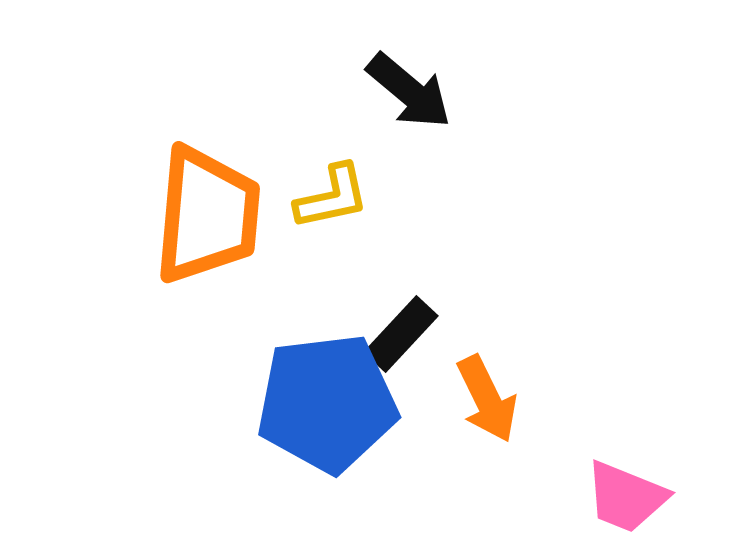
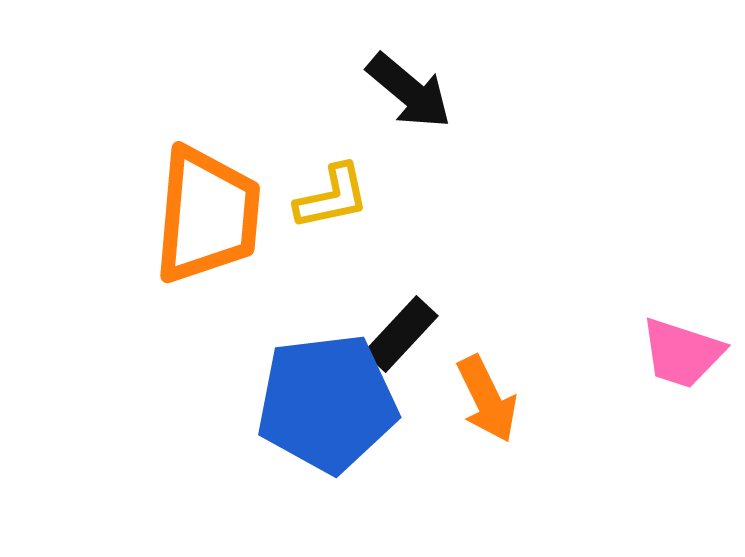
pink trapezoid: moved 56 px right, 144 px up; rotated 4 degrees counterclockwise
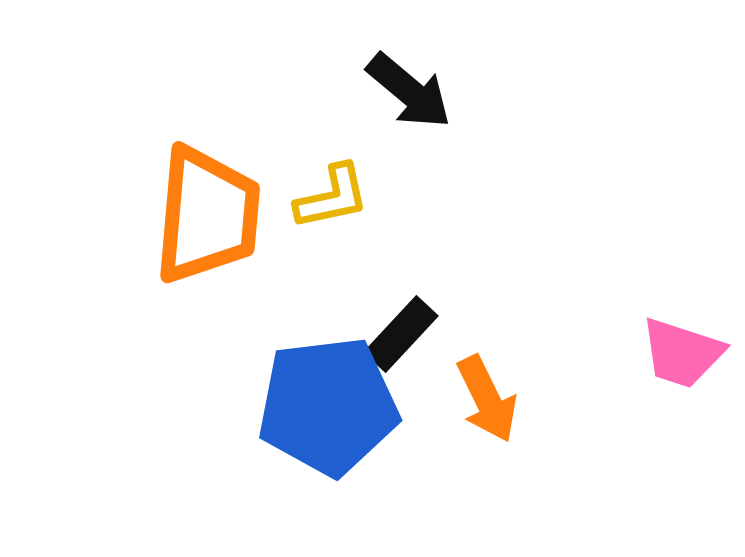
blue pentagon: moved 1 px right, 3 px down
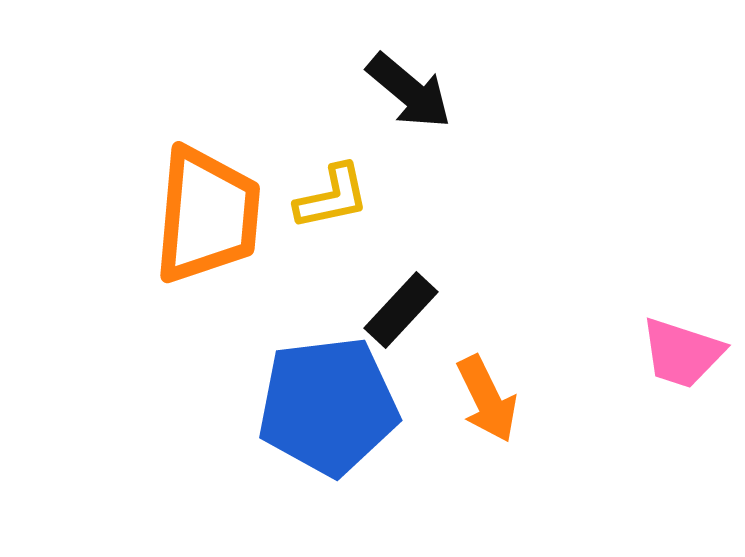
black rectangle: moved 24 px up
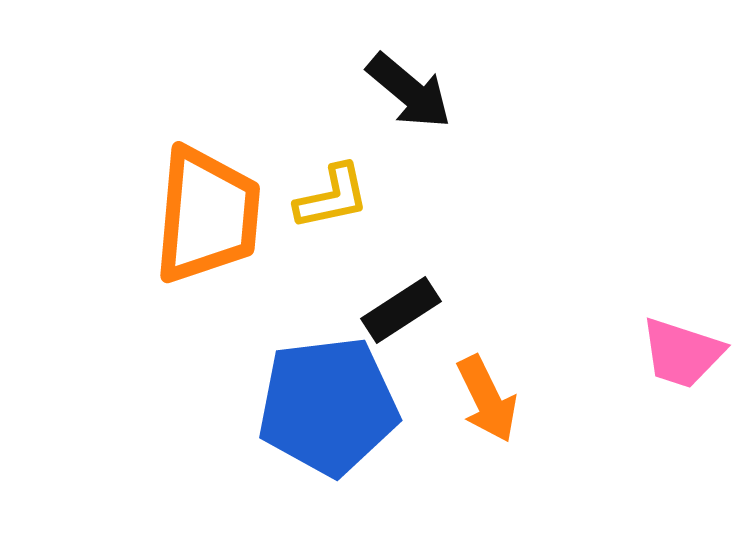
black rectangle: rotated 14 degrees clockwise
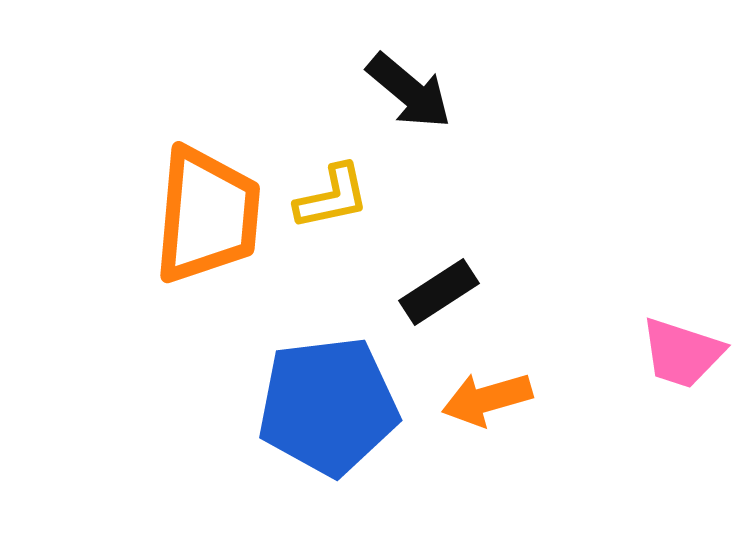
black rectangle: moved 38 px right, 18 px up
orange arrow: rotated 100 degrees clockwise
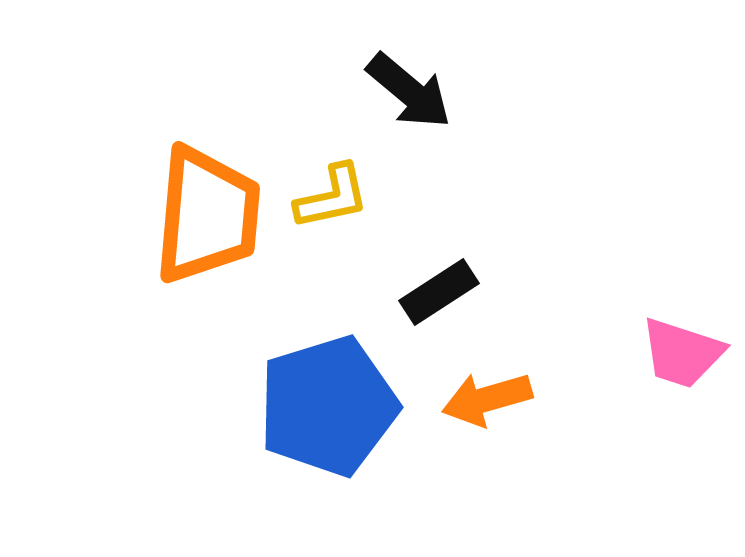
blue pentagon: rotated 10 degrees counterclockwise
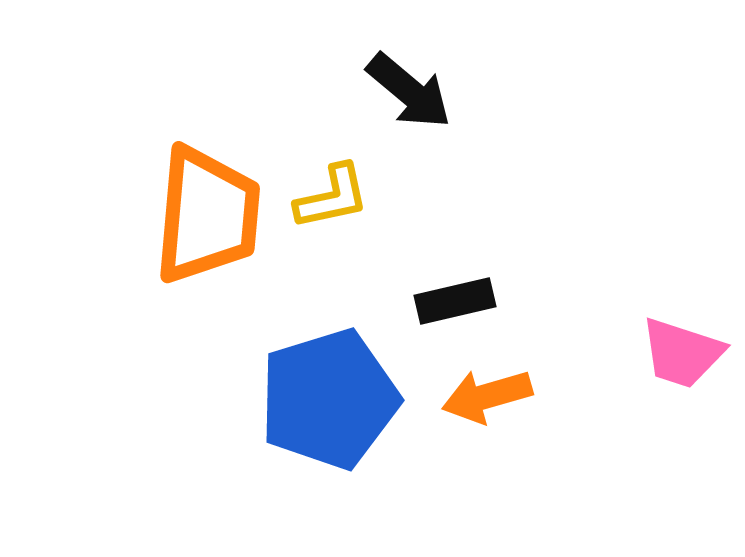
black rectangle: moved 16 px right, 9 px down; rotated 20 degrees clockwise
orange arrow: moved 3 px up
blue pentagon: moved 1 px right, 7 px up
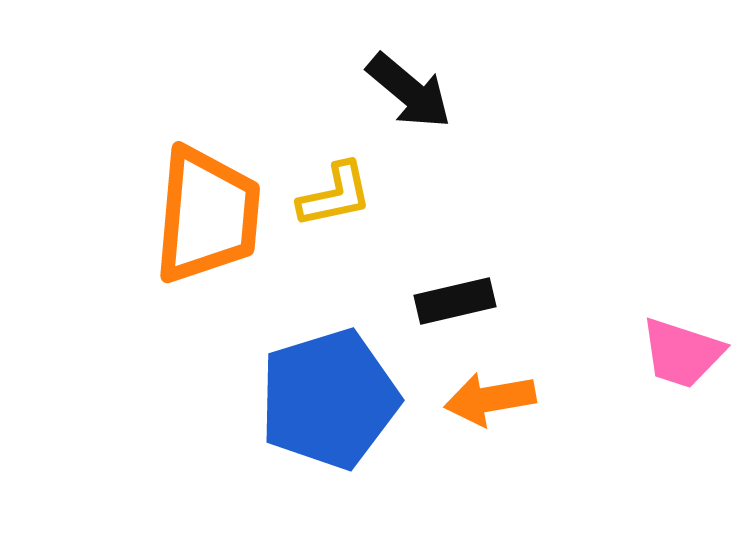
yellow L-shape: moved 3 px right, 2 px up
orange arrow: moved 3 px right, 3 px down; rotated 6 degrees clockwise
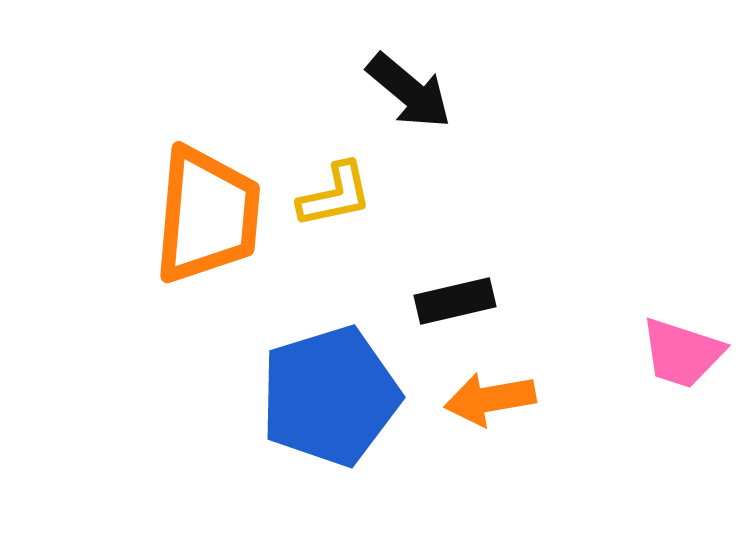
blue pentagon: moved 1 px right, 3 px up
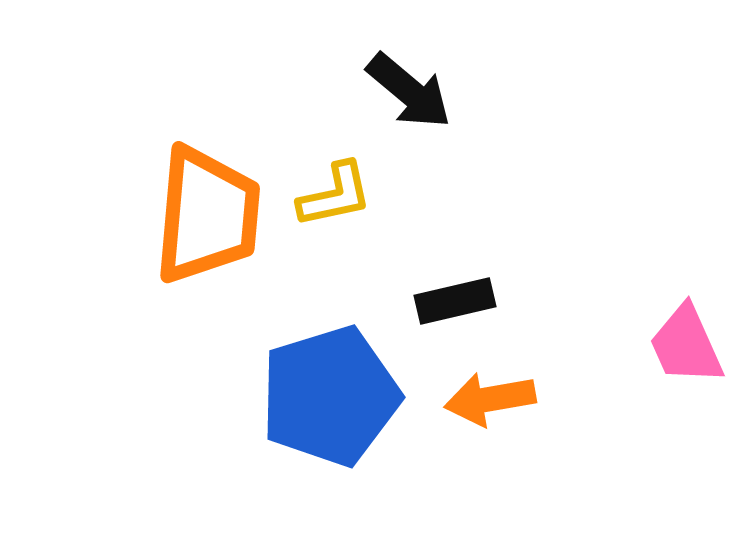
pink trapezoid: moved 4 px right, 8 px up; rotated 48 degrees clockwise
